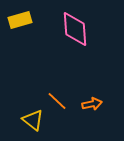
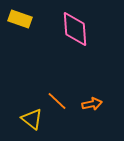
yellow rectangle: moved 1 px up; rotated 35 degrees clockwise
yellow triangle: moved 1 px left, 1 px up
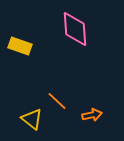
yellow rectangle: moved 27 px down
orange arrow: moved 11 px down
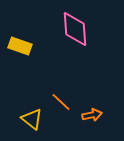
orange line: moved 4 px right, 1 px down
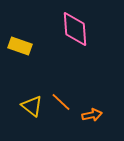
yellow triangle: moved 13 px up
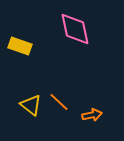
pink diamond: rotated 9 degrees counterclockwise
orange line: moved 2 px left
yellow triangle: moved 1 px left, 1 px up
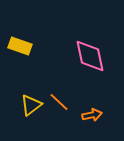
pink diamond: moved 15 px right, 27 px down
yellow triangle: rotated 45 degrees clockwise
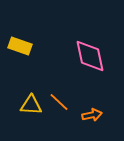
yellow triangle: rotated 40 degrees clockwise
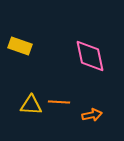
orange line: rotated 40 degrees counterclockwise
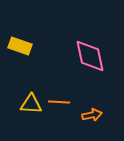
yellow triangle: moved 1 px up
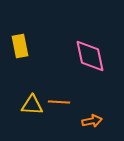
yellow rectangle: rotated 60 degrees clockwise
yellow triangle: moved 1 px right, 1 px down
orange arrow: moved 6 px down
